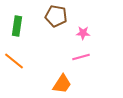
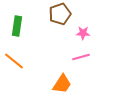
brown pentagon: moved 4 px right, 2 px up; rotated 30 degrees counterclockwise
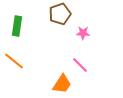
pink line: moved 1 px left, 8 px down; rotated 60 degrees clockwise
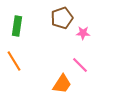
brown pentagon: moved 2 px right, 4 px down
orange line: rotated 20 degrees clockwise
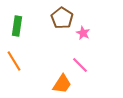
brown pentagon: rotated 20 degrees counterclockwise
pink star: rotated 24 degrees clockwise
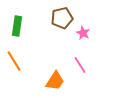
brown pentagon: rotated 25 degrees clockwise
pink line: rotated 12 degrees clockwise
orange trapezoid: moved 7 px left, 3 px up
